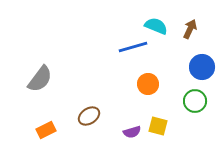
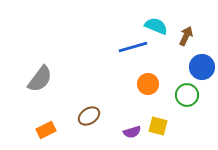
brown arrow: moved 4 px left, 7 px down
green circle: moved 8 px left, 6 px up
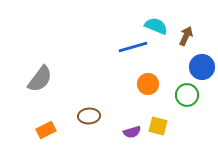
brown ellipse: rotated 30 degrees clockwise
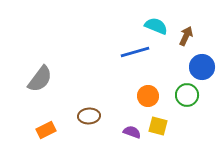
blue line: moved 2 px right, 5 px down
orange circle: moved 12 px down
purple semicircle: rotated 144 degrees counterclockwise
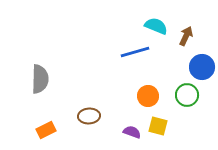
gray semicircle: rotated 36 degrees counterclockwise
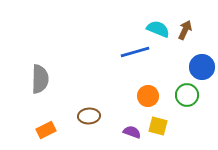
cyan semicircle: moved 2 px right, 3 px down
brown arrow: moved 1 px left, 6 px up
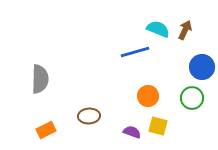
green circle: moved 5 px right, 3 px down
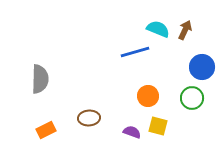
brown ellipse: moved 2 px down
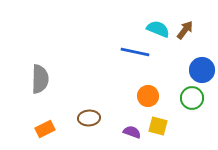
brown arrow: rotated 12 degrees clockwise
blue line: rotated 28 degrees clockwise
blue circle: moved 3 px down
orange rectangle: moved 1 px left, 1 px up
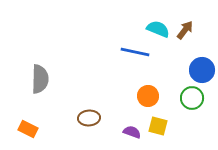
orange rectangle: moved 17 px left; rotated 54 degrees clockwise
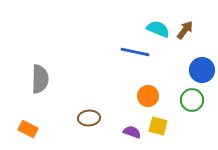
green circle: moved 2 px down
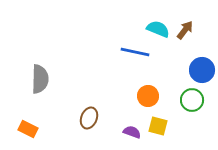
brown ellipse: rotated 65 degrees counterclockwise
